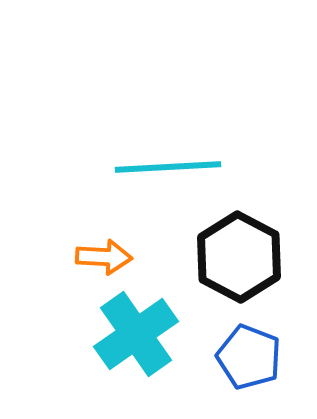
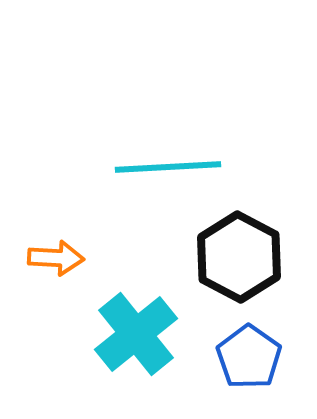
orange arrow: moved 48 px left, 1 px down
cyan cross: rotated 4 degrees counterclockwise
blue pentagon: rotated 14 degrees clockwise
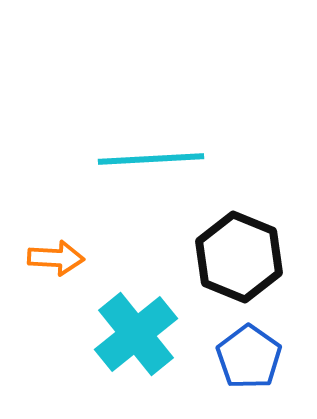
cyan line: moved 17 px left, 8 px up
black hexagon: rotated 6 degrees counterclockwise
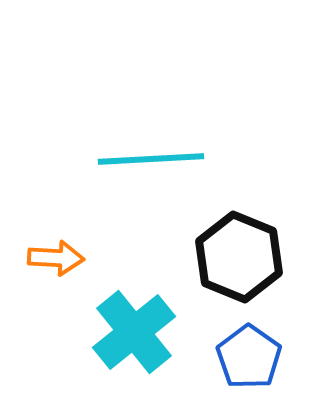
cyan cross: moved 2 px left, 2 px up
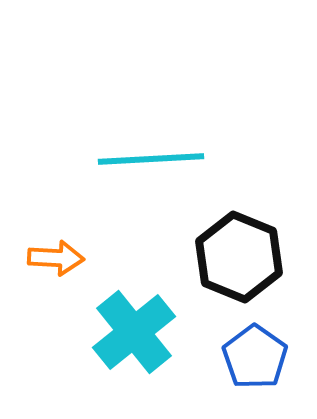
blue pentagon: moved 6 px right
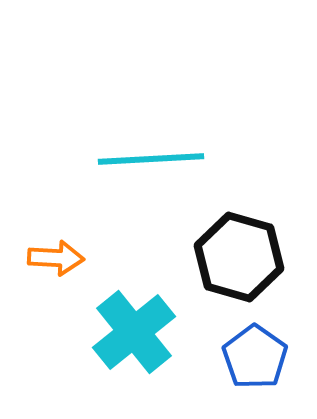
black hexagon: rotated 6 degrees counterclockwise
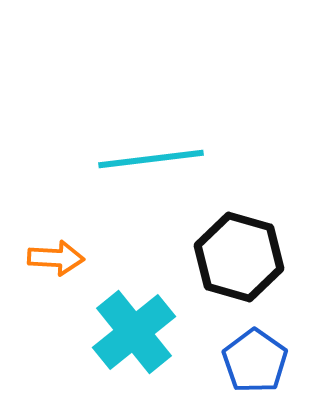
cyan line: rotated 4 degrees counterclockwise
blue pentagon: moved 4 px down
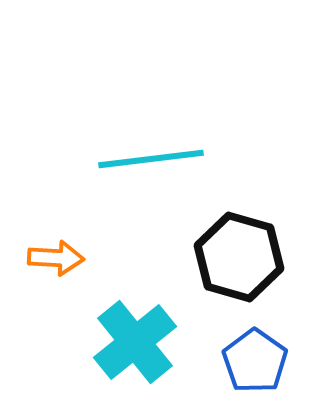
cyan cross: moved 1 px right, 10 px down
